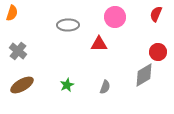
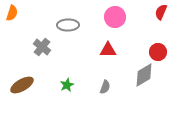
red semicircle: moved 5 px right, 2 px up
red triangle: moved 9 px right, 6 px down
gray cross: moved 24 px right, 4 px up
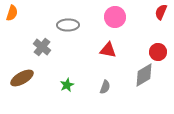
red triangle: rotated 12 degrees clockwise
brown ellipse: moved 7 px up
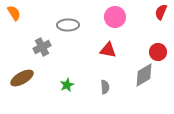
orange semicircle: moved 2 px right; rotated 49 degrees counterclockwise
gray cross: rotated 24 degrees clockwise
gray semicircle: rotated 24 degrees counterclockwise
